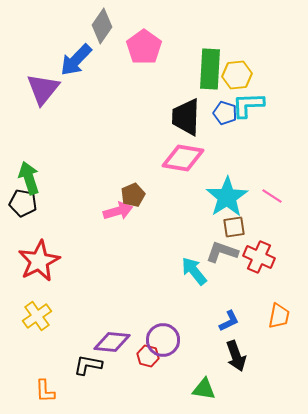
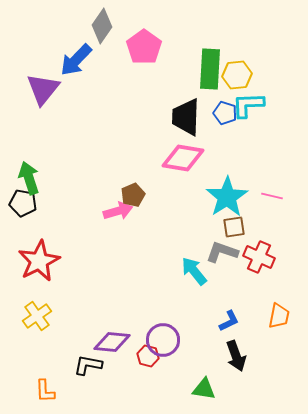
pink line: rotated 20 degrees counterclockwise
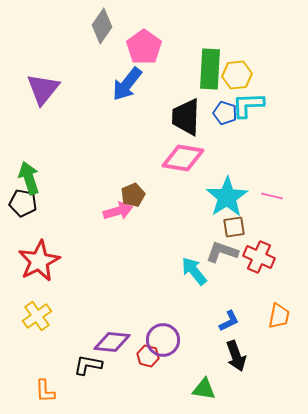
blue arrow: moved 51 px right, 24 px down; rotated 6 degrees counterclockwise
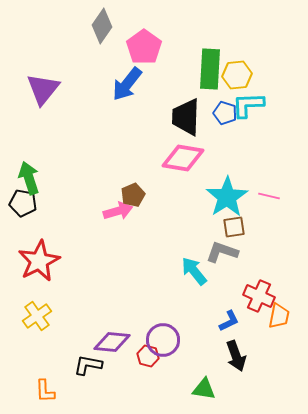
pink line: moved 3 px left
red cross: moved 39 px down
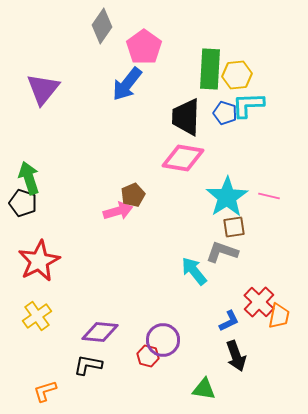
black pentagon: rotated 8 degrees clockwise
red cross: moved 6 px down; rotated 20 degrees clockwise
purple diamond: moved 12 px left, 10 px up
orange L-shape: rotated 75 degrees clockwise
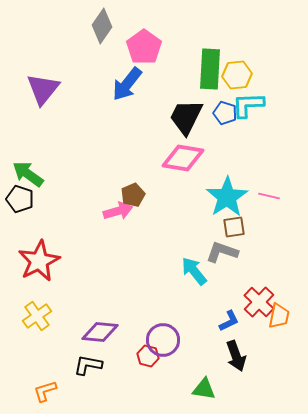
black trapezoid: rotated 24 degrees clockwise
green arrow: moved 1 px left, 4 px up; rotated 36 degrees counterclockwise
black pentagon: moved 3 px left, 4 px up
